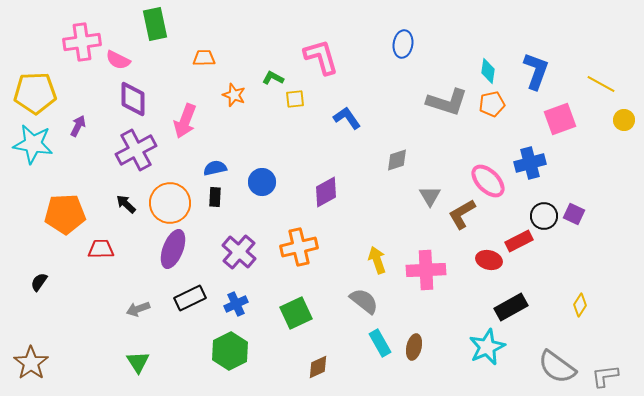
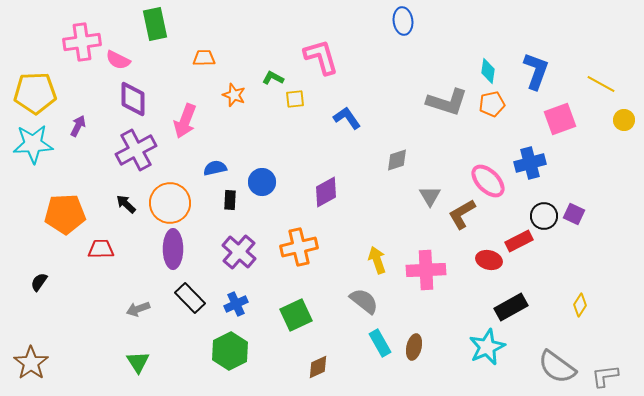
blue ellipse at (403, 44): moved 23 px up; rotated 16 degrees counterclockwise
cyan star at (33, 144): rotated 12 degrees counterclockwise
black rectangle at (215, 197): moved 15 px right, 3 px down
purple ellipse at (173, 249): rotated 21 degrees counterclockwise
black rectangle at (190, 298): rotated 72 degrees clockwise
green square at (296, 313): moved 2 px down
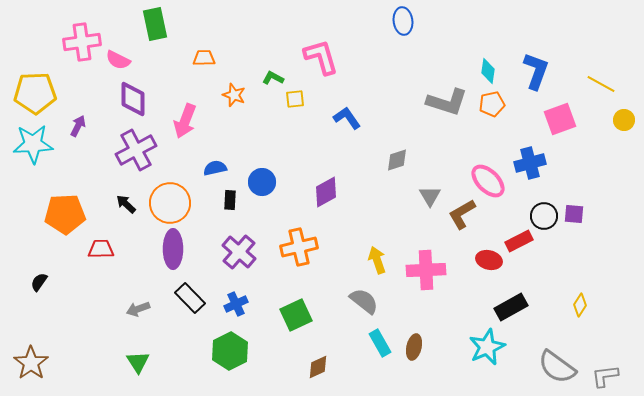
purple square at (574, 214): rotated 20 degrees counterclockwise
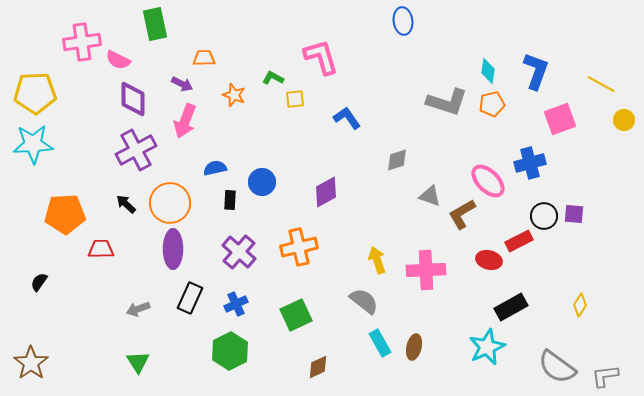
purple arrow at (78, 126): moved 104 px right, 42 px up; rotated 90 degrees clockwise
gray triangle at (430, 196): rotated 40 degrees counterclockwise
black rectangle at (190, 298): rotated 68 degrees clockwise
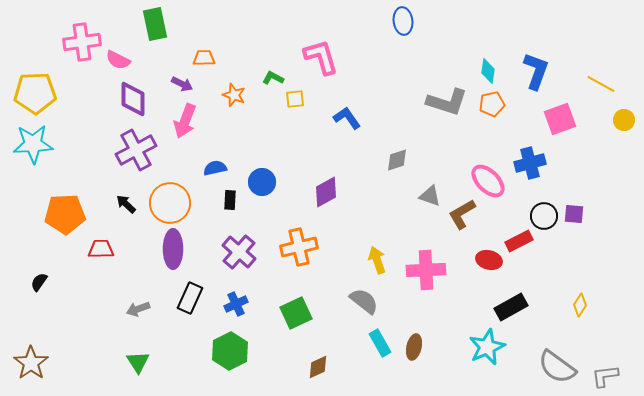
green square at (296, 315): moved 2 px up
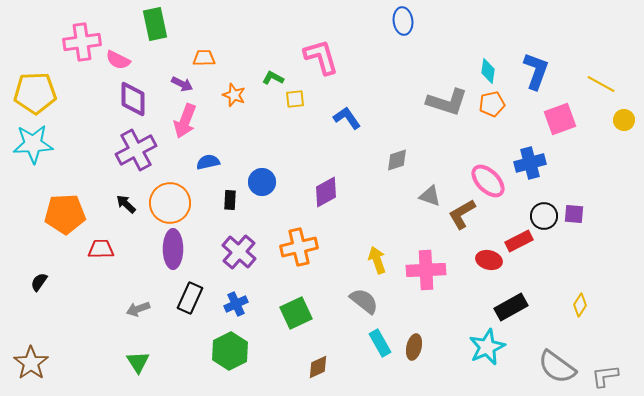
blue semicircle at (215, 168): moved 7 px left, 6 px up
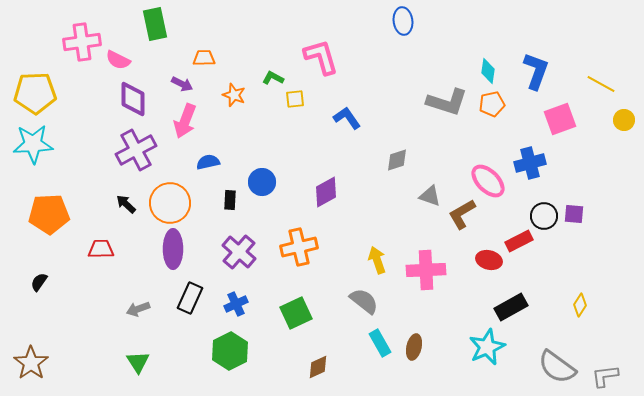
orange pentagon at (65, 214): moved 16 px left
